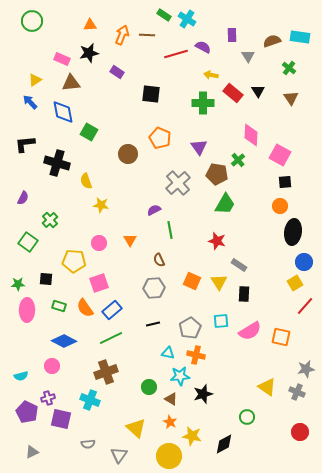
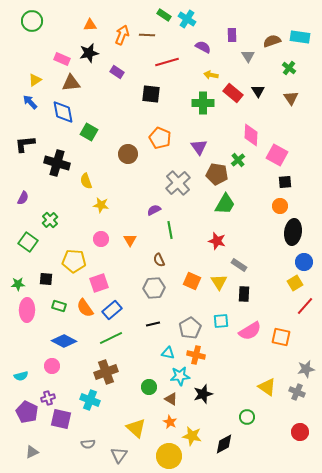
red line at (176, 54): moved 9 px left, 8 px down
pink square at (280, 155): moved 3 px left
pink circle at (99, 243): moved 2 px right, 4 px up
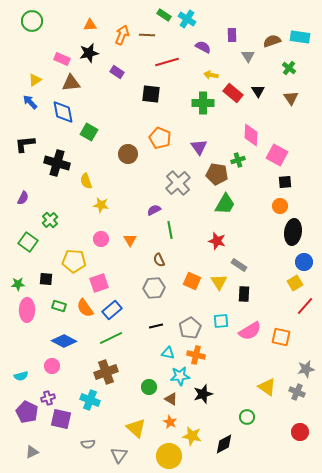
green cross at (238, 160): rotated 24 degrees clockwise
black line at (153, 324): moved 3 px right, 2 px down
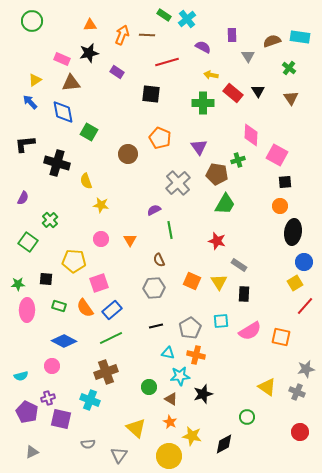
cyan cross at (187, 19): rotated 18 degrees clockwise
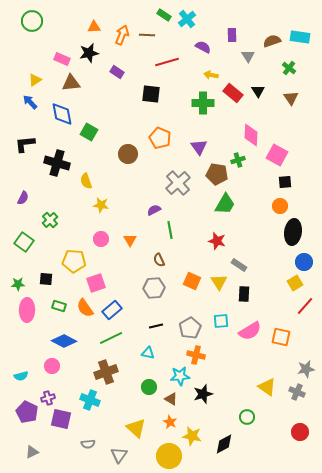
orange triangle at (90, 25): moved 4 px right, 2 px down
blue diamond at (63, 112): moved 1 px left, 2 px down
green square at (28, 242): moved 4 px left
pink square at (99, 283): moved 3 px left
cyan triangle at (168, 353): moved 20 px left
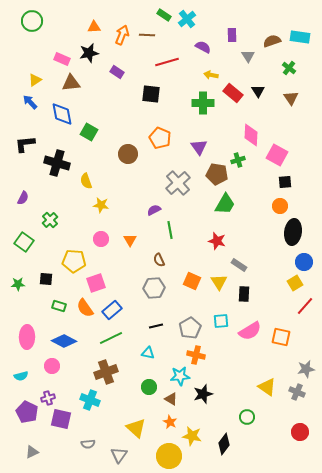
pink ellipse at (27, 310): moved 27 px down
black diamond at (224, 444): rotated 25 degrees counterclockwise
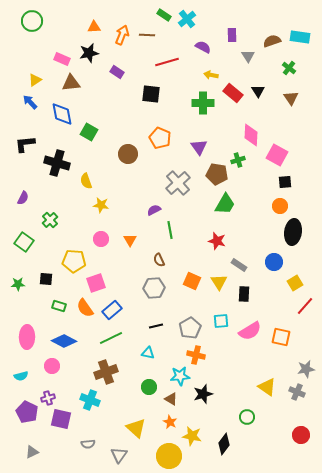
blue circle at (304, 262): moved 30 px left
red circle at (300, 432): moved 1 px right, 3 px down
